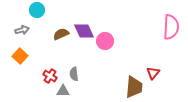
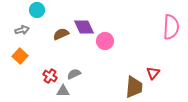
purple diamond: moved 4 px up
gray semicircle: rotated 72 degrees clockwise
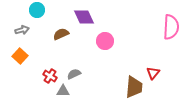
purple diamond: moved 10 px up
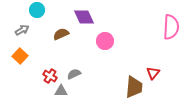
gray arrow: rotated 16 degrees counterclockwise
gray triangle: moved 2 px left
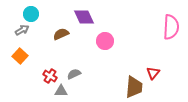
cyan circle: moved 6 px left, 4 px down
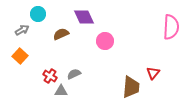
cyan circle: moved 7 px right
brown trapezoid: moved 3 px left
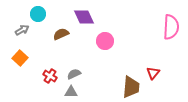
orange square: moved 2 px down
gray triangle: moved 10 px right, 1 px down
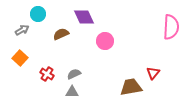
red cross: moved 3 px left, 2 px up
brown trapezoid: rotated 105 degrees counterclockwise
gray triangle: moved 1 px right
